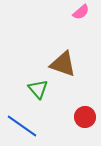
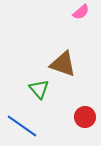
green triangle: moved 1 px right
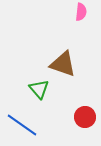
pink semicircle: rotated 42 degrees counterclockwise
blue line: moved 1 px up
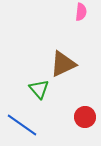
brown triangle: rotated 44 degrees counterclockwise
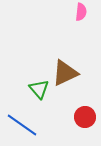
brown triangle: moved 2 px right, 9 px down
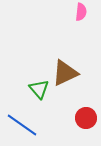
red circle: moved 1 px right, 1 px down
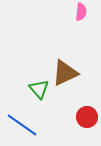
red circle: moved 1 px right, 1 px up
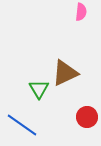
green triangle: rotated 10 degrees clockwise
